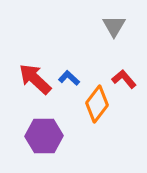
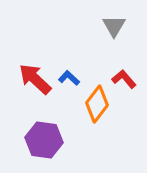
purple hexagon: moved 4 px down; rotated 9 degrees clockwise
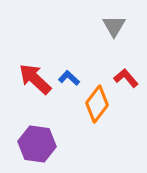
red L-shape: moved 2 px right, 1 px up
purple hexagon: moved 7 px left, 4 px down
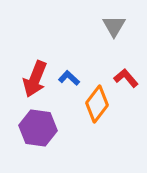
red arrow: rotated 111 degrees counterclockwise
purple hexagon: moved 1 px right, 16 px up
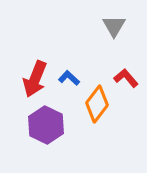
purple hexagon: moved 8 px right, 3 px up; rotated 18 degrees clockwise
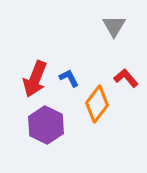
blue L-shape: rotated 20 degrees clockwise
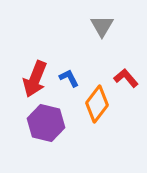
gray triangle: moved 12 px left
purple hexagon: moved 2 px up; rotated 12 degrees counterclockwise
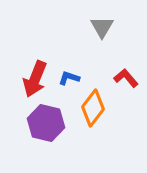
gray triangle: moved 1 px down
blue L-shape: rotated 45 degrees counterclockwise
orange diamond: moved 4 px left, 4 px down
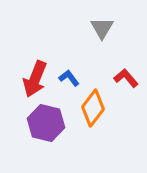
gray triangle: moved 1 px down
blue L-shape: rotated 35 degrees clockwise
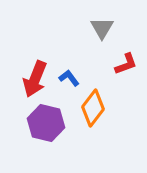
red L-shape: moved 14 px up; rotated 110 degrees clockwise
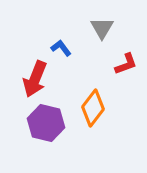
blue L-shape: moved 8 px left, 30 px up
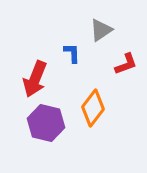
gray triangle: moved 1 px left, 2 px down; rotated 25 degrees clockwise
blue L-shape: moved 11 px right, 5 px down; rotated 35 degrees clockwise
